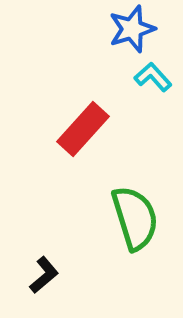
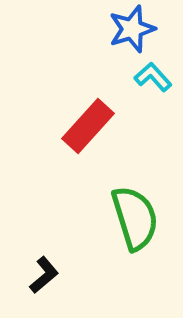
red rectangle: moved 5 px right, 3 px up
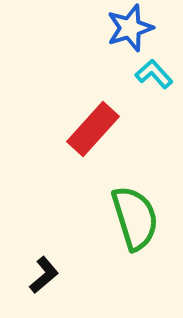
blue star: moved 2 px left, 1 px up
cyan L-shape: moved 1 px right, 3 px up
red rectangle: moved 5 px right, 3 px down
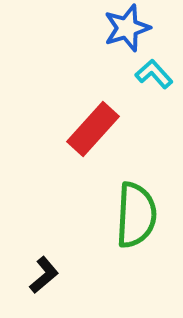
blue star: moved 3 px left
green semicircle: moved 1 px right, 3 px up; rotated 20 degrees clockwise
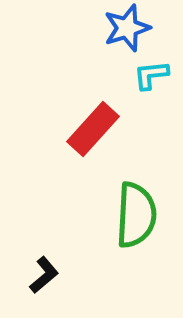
cyan L-shape: moved 3 px left, 1 px down; rotated 54 degrees counterclockwise
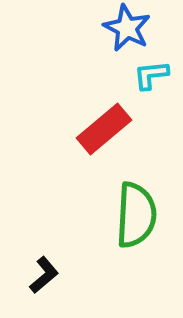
blue star: rotated 27 degrees counterclockwise
red rectangle: moved 11 px right; rotated 8 degrees clockwise
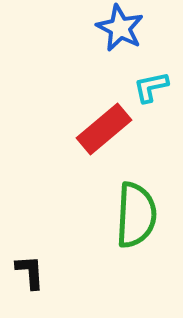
blue star: moved 7 px left
cyan L-shape: moved 12 px down; rotated 6 degrees counterclockwise
black L-shape: moved 14 px left, 3 px up; rotated 54 degrees counterclockwise
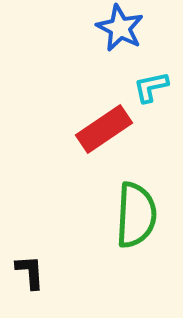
red rectangle: rotated 6 degrees clockwise
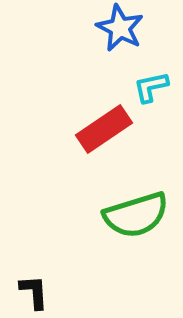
green semicircle: rotated 70 degrees clockwise
black L-shape: moved 4 px right, 20 px down
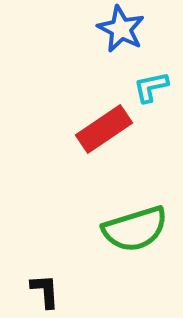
blue star: moved 1 px right, 1 px down
green semicircle: moved 1 px left, 14 px down
black L-shape: moved 11 px right, 1 px up
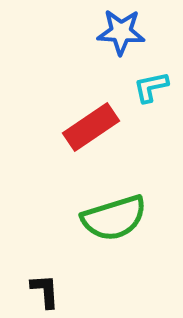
blue star: moved 3 px down; rotated 24 degrees counterclockwise
red rectangle: moved 13 px left, 2 px up
green semicircle: moved 21 px left, 11 px up
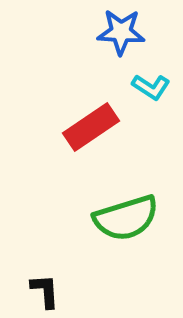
cyan L-shape: rotated 135 degrees counterclockwise
green semicircle: moved 12 px right
